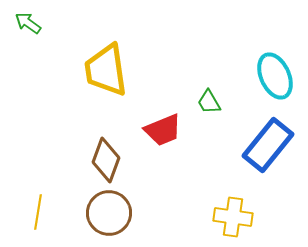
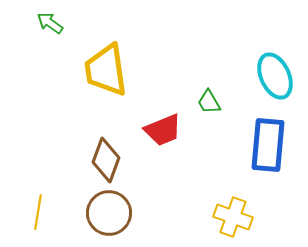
green arrow: moved 22 px right
blue rectangle: rotated 34 degrees counterclockwise
yellow cross: rotated 12 degrees clockwise
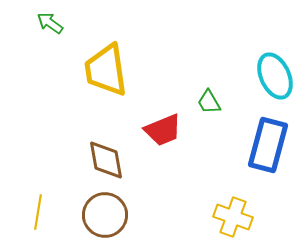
blue rectangle: rotated 10 degrees clockwise
brown diamond: rotated 30 degrees counterclockwise
brown circle: moved 4 px left, 2 px down
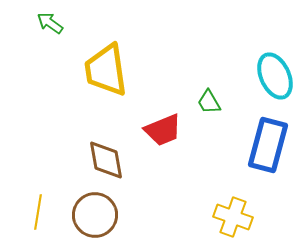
brown circle: moved 10 px left
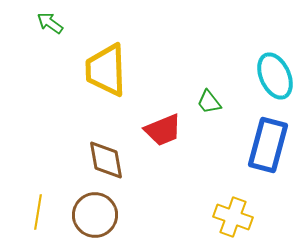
yellow trapezoid: rotated 6 degrees clockwise
green trapezoid: rotated 8 degrees counterclockwise
